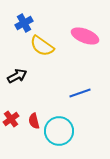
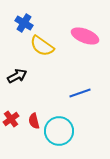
blue cross: rotated 30 degrees counterclockwise
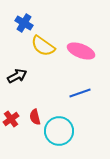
pink ellipse: moved 4 px left, 15 px down
yellow semicircle: moved 1 px right
red semicircle: moved 1 px right, 4 px up
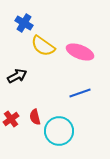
pink ellipse: moved 1 px left, 1 px down
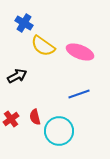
blue line: moved 1 px left, 1 px down
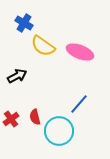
blue line: moved 10 px down; rotated 30 degrees counterclockwise
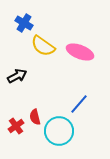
red cross: moved 5 px right, 7 px down
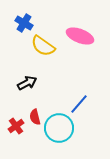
pink ellipse: moved 16 px up
black arrow: moved 10 px right, 7 px down
cyan circle: moved 3 px up
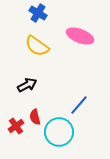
blue cross: moved 14 px right, 10 px up
yellow semicircle: moved 6 px left
black arrow: moved 2 px down
blue line: moved 1 px down
cyan circle: moved 4 px down
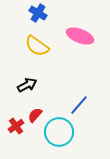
red semicircle: moved 2 px up; rotated 56 degrees clockwise
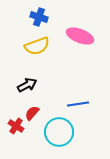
blue cross: moved 1 px right, 4 px down; rotated 12 degrees counterclockwise
yellow semicircle: rotated 55 degrees counterclockwise
blue line: moved 1 px left, 1 px up; rotated 40 degrees clockwise
red semicircle: moved 3 px left, 2 px up
red cross: rotated 21 degrees counterclockwise
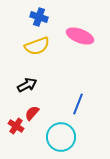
blue line: rotated 60 degrees counterclockwise
cyan circle: moved 2 px right, 5 px down
